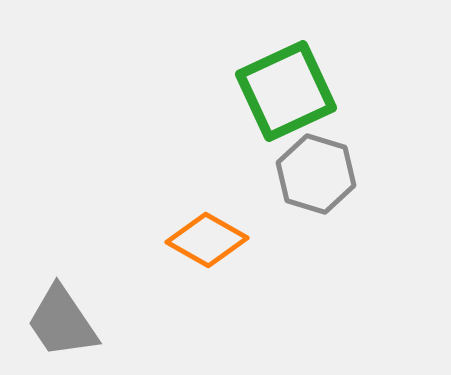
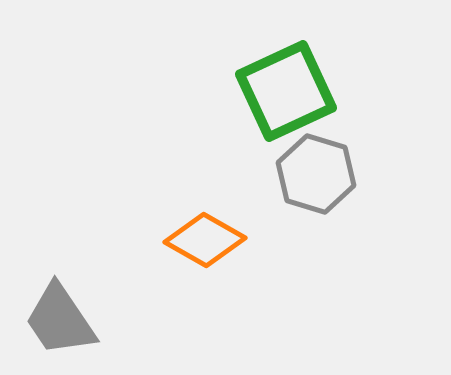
orange diamond: moved 2 px left
gray trapezoid: moved 2 px left, 2 px up
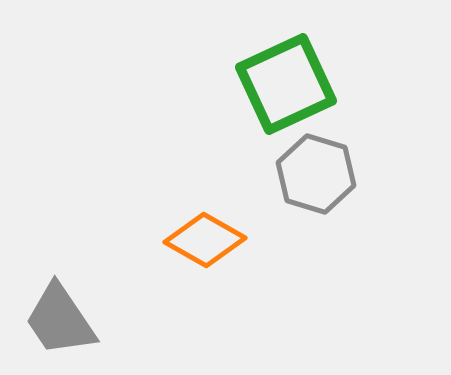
green square: moved 7 px up
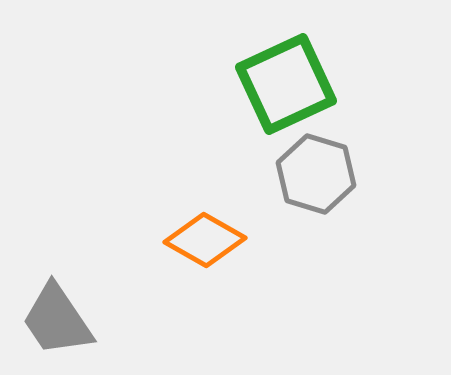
gray trapezoid: moved 3 px left
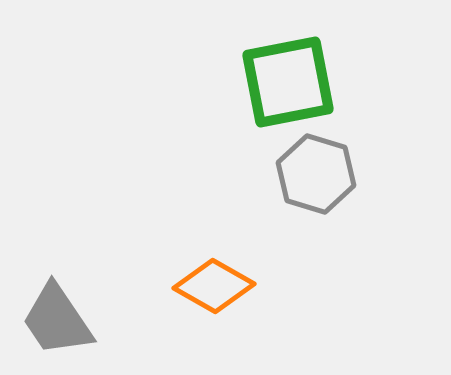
green square: moved 2 px right, 2 px up; rotated 14 degrees clockwise
orange diamond: moved 9 px right, 46 px down
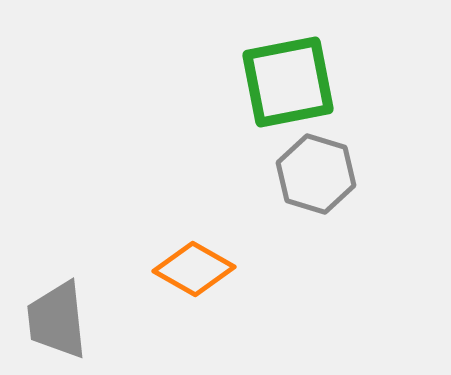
orange diamond: moved 20 px left, 17 px up
gray trapezoid: rotated 28 degrees clockwise
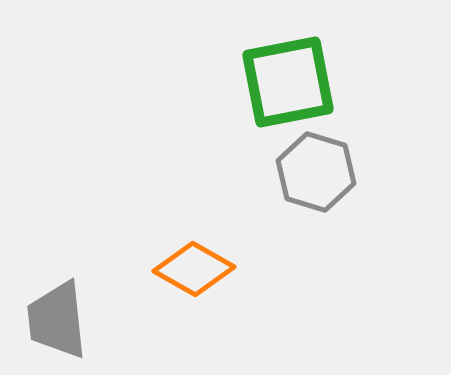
gray hexagon: moved 2 px up
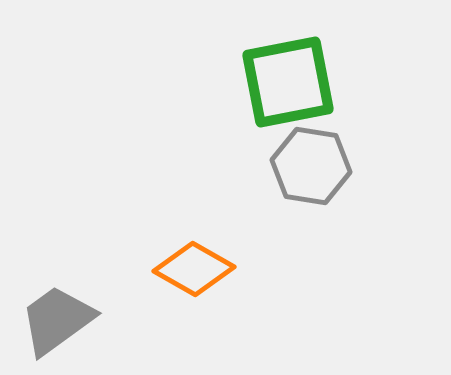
gray hexagon: moved 5 px left, 6 px up; rotated 8 degrees counterclockwise
gray trapezoid: rotated 60 degrees clockwise
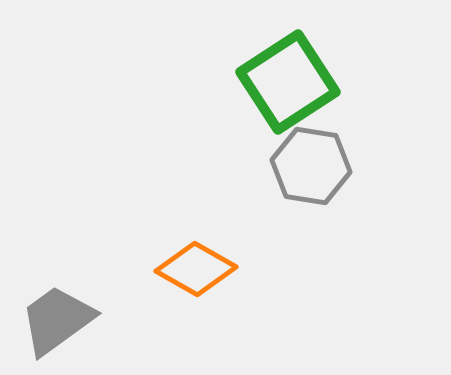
green square: rotated 22 degrees counterclockwise
orange diamond: moved 2 px right
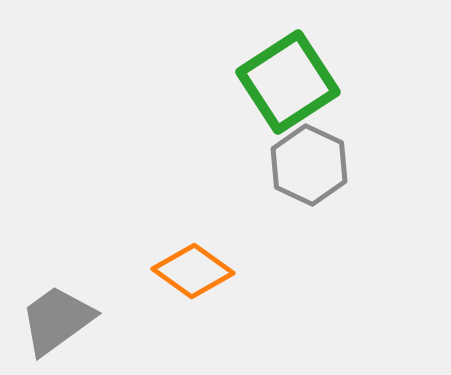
gray hexagon: moved 2 px left, 1 px up; rotated 16 degrees clockwise
orange diamond: moved 3 px left, 2 px down; rotated 6 degrees clockwise
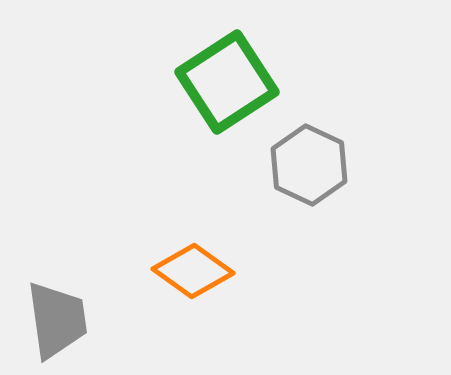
green square: moved 61 px left
gray trapezoid: rotated 118 degrees clockwise
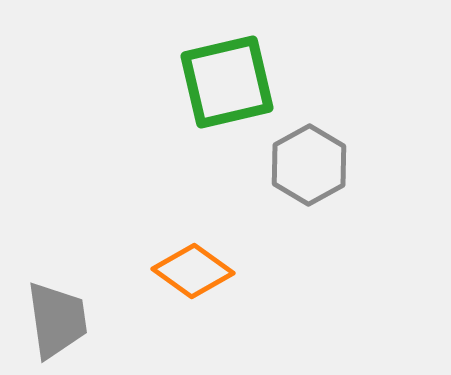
green square: rotated 20 degrees clockwise
gray hexagon: rotated 6 degrees clockwise
